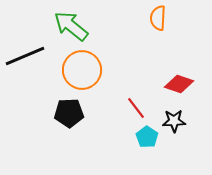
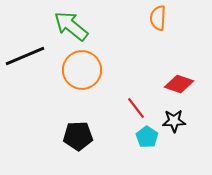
black pentagon: moved 9 px right, 23 px down
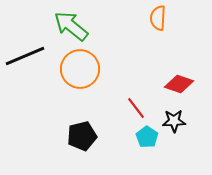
orange circle: moved 2 px left, 1 px up
black pentagon: moved 4 px right; rotated 12 degrees counterclockwise
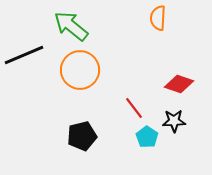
black line: moved 1 px left, 1 px up
orange circle: moved 1 px down
red line: moved 2 px left
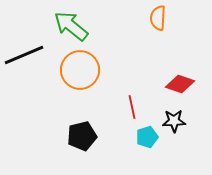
red diamond: moved 1 px right
red line: moved 2 px left, 1 px up; rotated 25 degrees clockwise
cyan pentagon: rotated 20 degrees clockwise
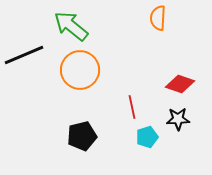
black star: moved 4 px right, 2 px up
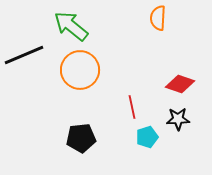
black pentagon: moved 1 px left, 2 px down; rotated 8 degrees clockwise
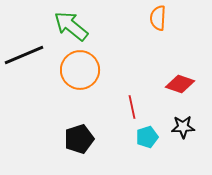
black star: moved 5 px right, 8 px down
black pentagon: moved 2 px left, 1 px down; rotated 12 degrees counterclockwise
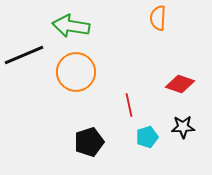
green arrow: rotated 30 degrees counterclockwise
orange circle: moved 4 px left, 2 px down
red line: moved 3 px left, 2 px up
black pentagon: moved 10 px right, 3 px down
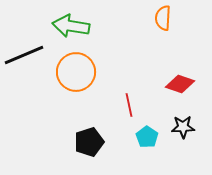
orange semicircle: moved 5 px right
cyan pentagon: rotated 20 degrees counterclockwise
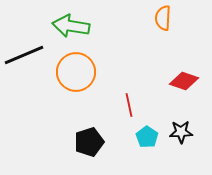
red diamond: moved 4 px right, 3 px up
black star: moved 2 px left, 5 px down
